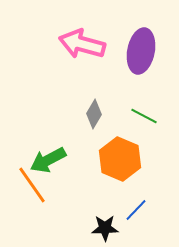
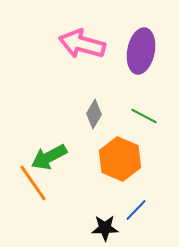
green arrow: moved 1 px right, 3 px up
orange line: moved 1 px right, 2 px up
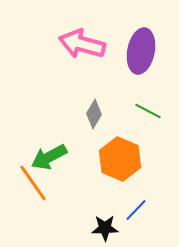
green line: moved 4 px right, 5 px up
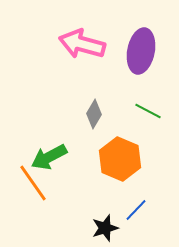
black star: rotated 16 degrees counterclockwise
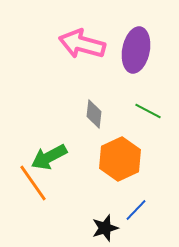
purple ellipse: moved 5 px left, 1 px up
gray diamond: rotated 24 degrees counterclockwise
orange hexagon: rotated 12 degrees clockwise
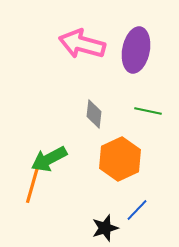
green line: rotated 16 degrees counterclockwise
green arrow: moved 2 px down
orange line: rotated 51 degrees clockwise
blue line: moved 1 px right
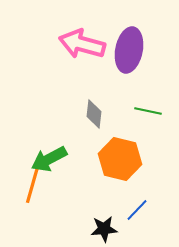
purple ellipse: moved 7 px left
orange hexagon: rotated 21 degrees counterclockwise
black star: moved 1 px left, 1 px down; rotated 12 degrees clockwise
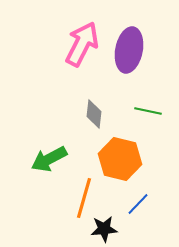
pink arrow: rotated 102 degrees clockwise
orange line: moved 51 px right, 15 px down
blue line: moved 1 px right, 6 px up
